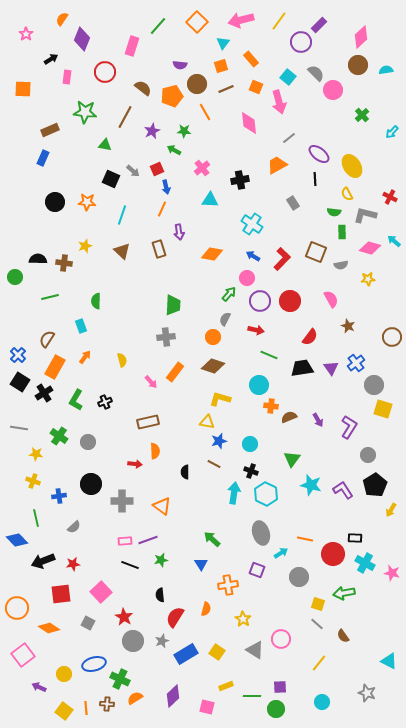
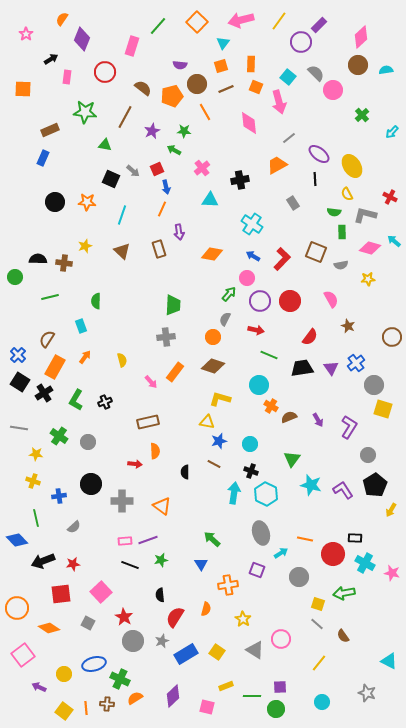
orange rectangle at (251, 59): moved 5 px down; rotated 42 degrees clockwise
orange cross at (271, 406): rotated 24 degrees clockwise
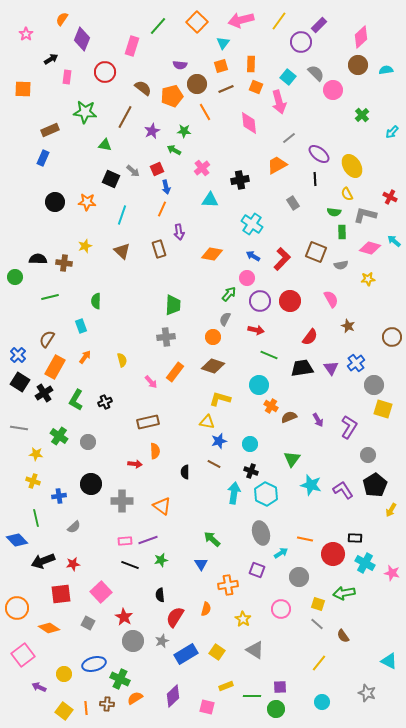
pink circle at (281, 639): moved 30 px up
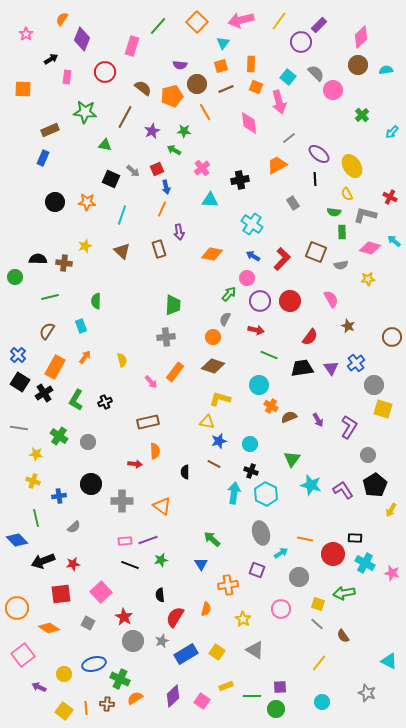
brown semicircle at (47, 339): moved 8 px up
pink square at (207, 707): moved 5 px left, 6 px up; rotated 21 degrees clockwise
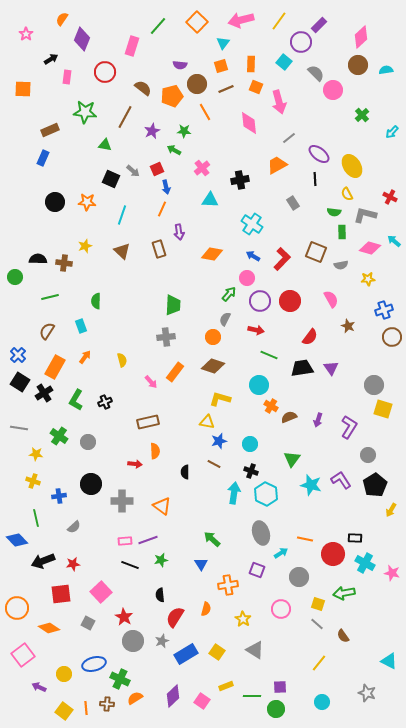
cyan square at (288, 77): moved 4 px left, 15 px up
blue cross at (356, 363): moved 28 px right, 53 px up; rotated 18 degrees clockwise
purple arrow at (318, 420): rotated 48 degrees clockwise
purple L-shape at (343, 490): moved 2 px left, 10 px up
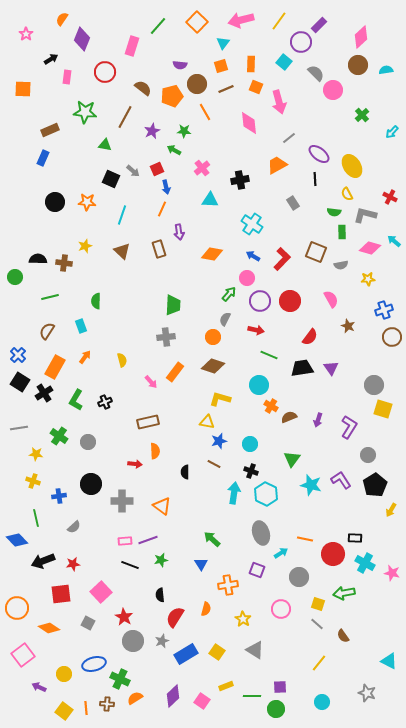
gray line at (19, 428): rotated 18 degrees counterclockwise
